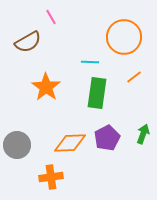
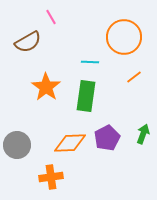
green rectangle: moved 11 px left, 3 px down
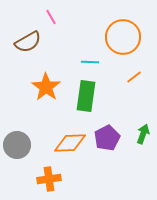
orange circle: moved 1 px left
orange cross: moved 2 px left, 2 px down
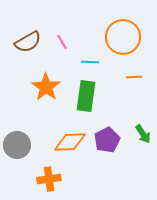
pink line: moved 11 px right, 25 px down
orange line: rotated 35 degrees clockwise
green arrow: rotated 126 degrees clockwise
purple pentagon: moved 2 px down
orange diamond: moved 1 px up
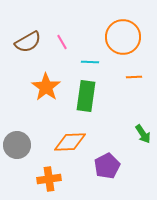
purple pentagon: moved 26 px down
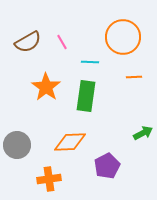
green arrow: moved 1 px up; rotated 84 degrees counterclockwise
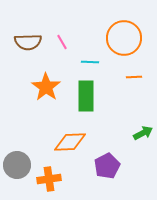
orange circle: moved 1 px right, 1 px down
brown semicircle: rotated 28 degrees clockwise
green rectangle: rotated 8 degrees counterclockwise
gray circle: moved 20 px down
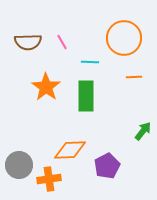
green arrow: moved 2 px up; rotated 24 degrees counterclockwise
orange diamond: moved 8 px down
gray circle: moved 2 px right
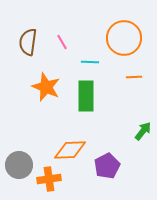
brown semicircle: rotated 100 degrees clockwise
orange star: rotated 12 degrees counterclockwise
